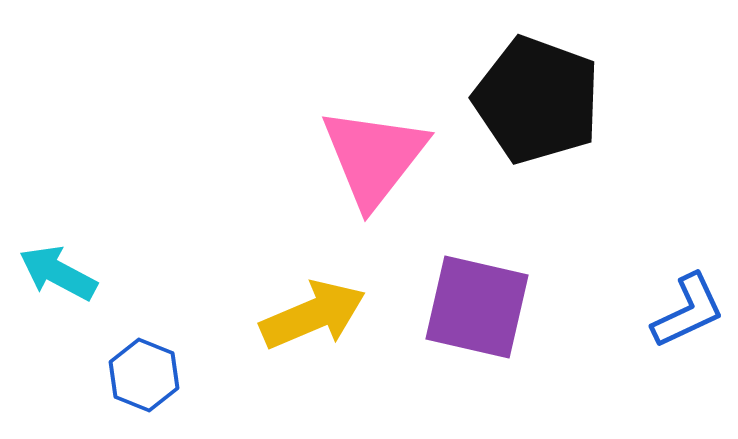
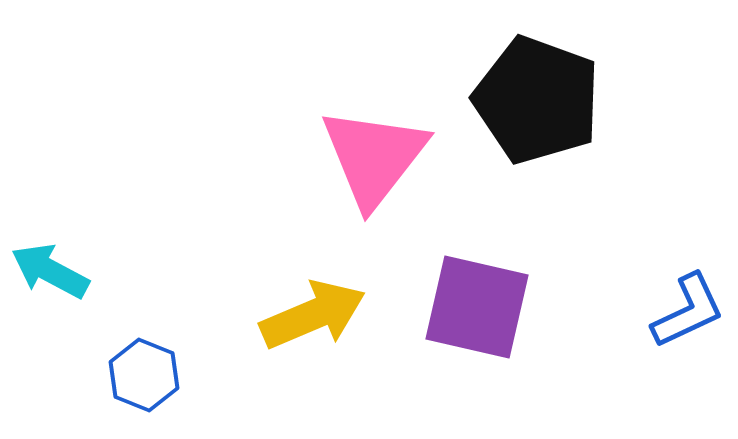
cyan arrow: moved 8 px left, 2 px up
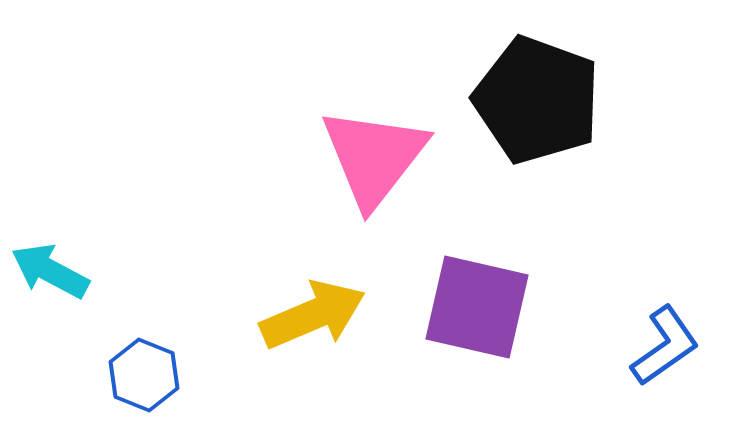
blue L-shape: moved 23 px left, 35 px down; rotated 10 degrees counterclockwise
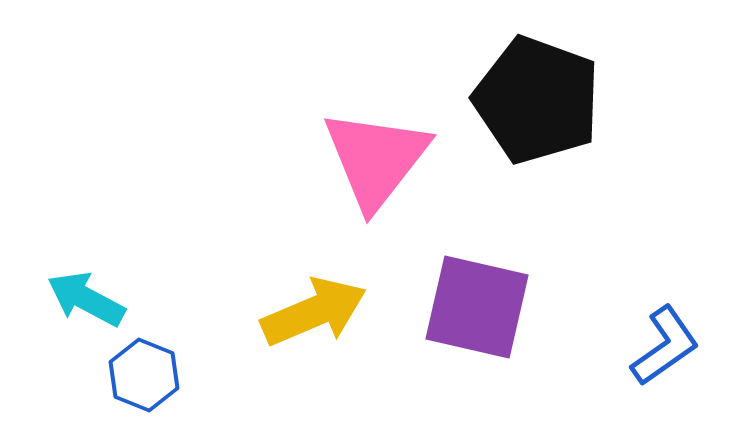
pink triangle: moved 2 px right, 2 px down
cyan arrow: moved 36 px right, 28 px down
yellow arrow: moved 1 px right, 3 px up
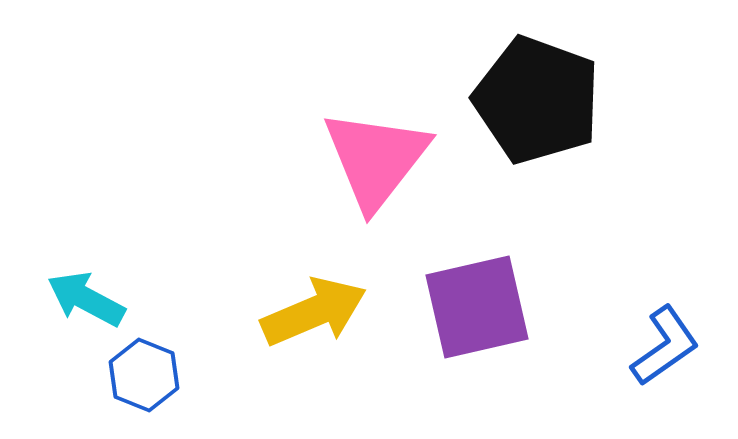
purple square: rotated 26 degrees counterclockwise
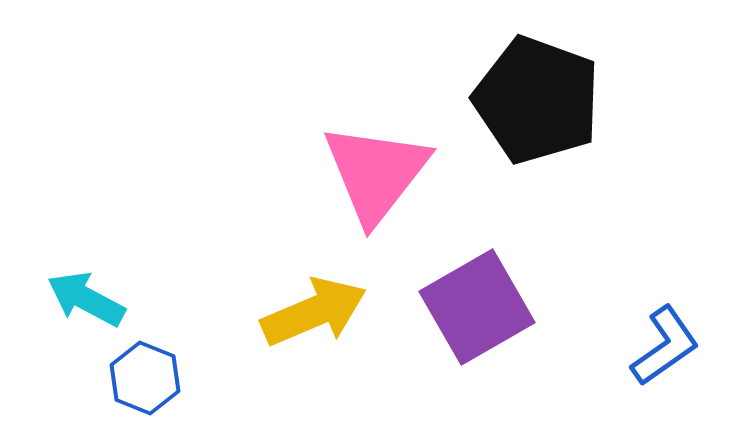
pink triangle: moved 14 px down
purple square: rotated 17 degrees counterclockwise
blue hexagon: moved 1 px right, 3 px down
